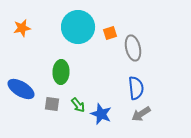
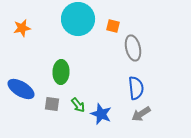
cyan circle: moved 8 px up
orange square: moved 3 px right, 7 px up; rotated 32 degrees clockwise
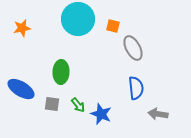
gray ellipse: rotated 15 degrees counterclockwise
gray arrow: moved 17 px right; rotated 42 degrees clockwise
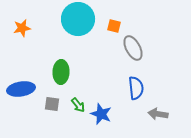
orange square: moved 1 px right
blue ellipse: rotated 40 degrees counterclockwise
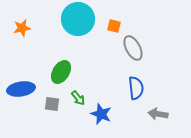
green ellipse: rotated 30 degrees clockwise
green arrow: moved 7 px up
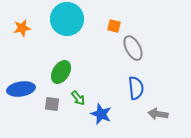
cyan circle: moved 11 px left
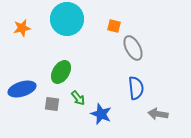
blue ellipse: moved 1 px right; rotated 8 degrees counterclockwise
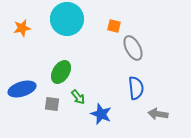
green arrow: moved 1 px up
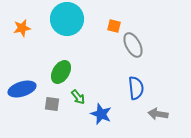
gray ellipse: moved 3 px up
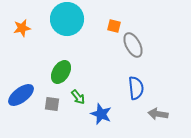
blue ellipse: moved 1 px left, 6 px down; rotated 20 degrees counterclockwise
